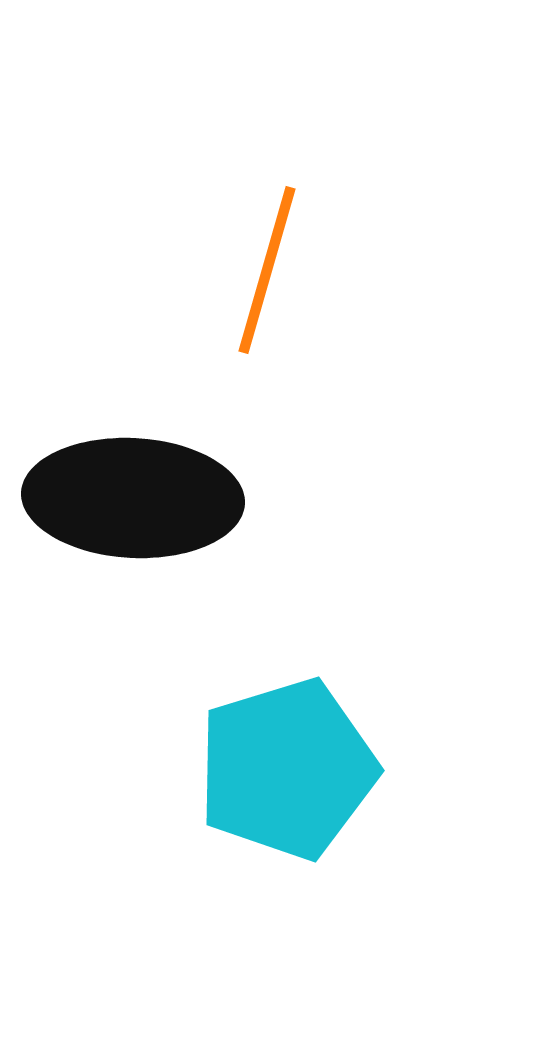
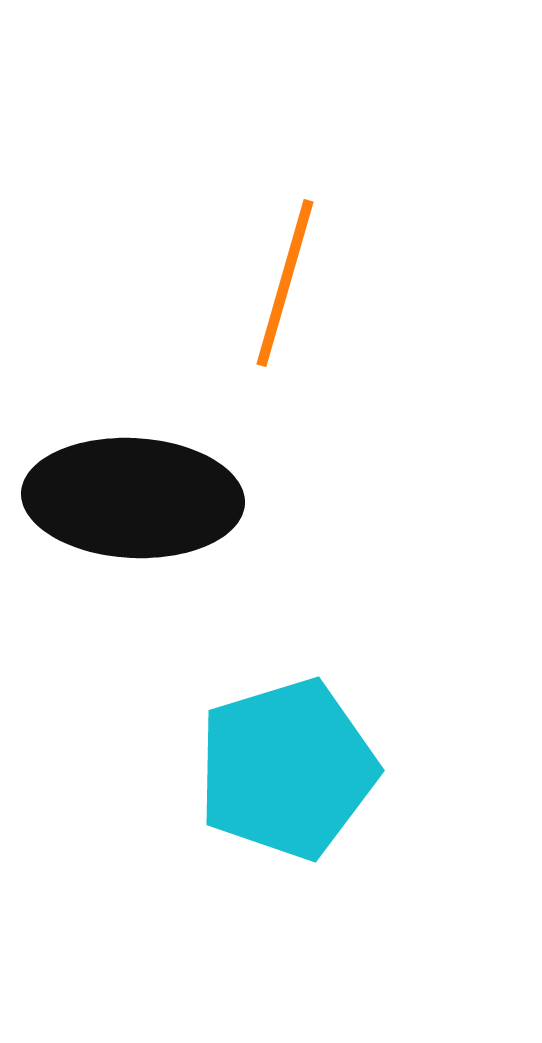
orange line: moved 18 px right, 13 px down
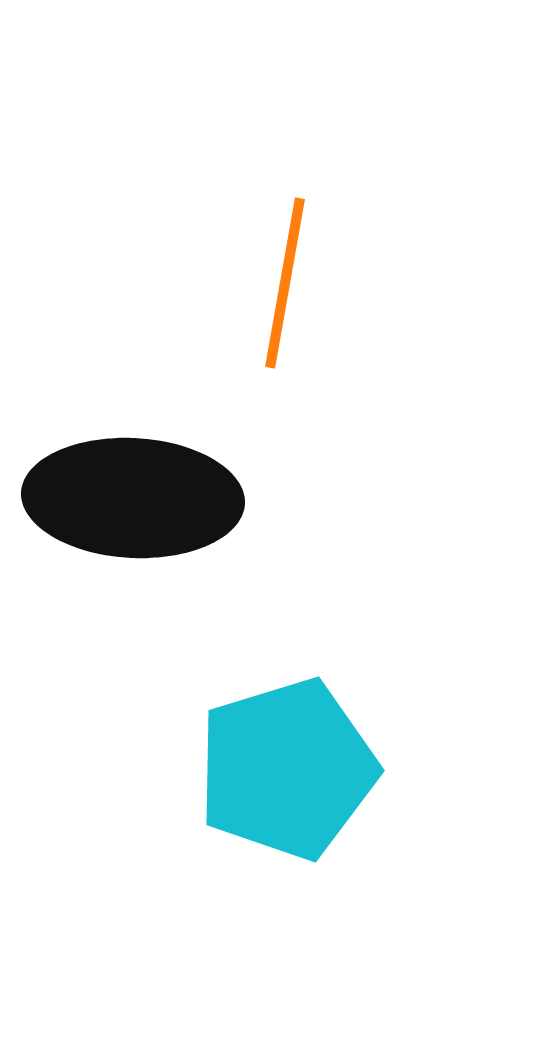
orange line: rotated 6 degrees counterclockwise
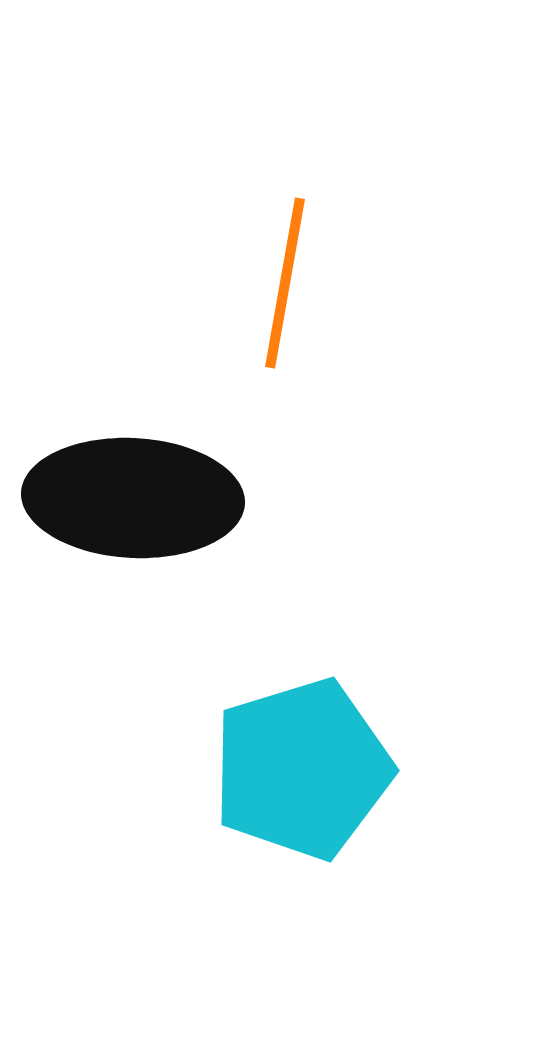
cyan pentagon: moved 15 px right
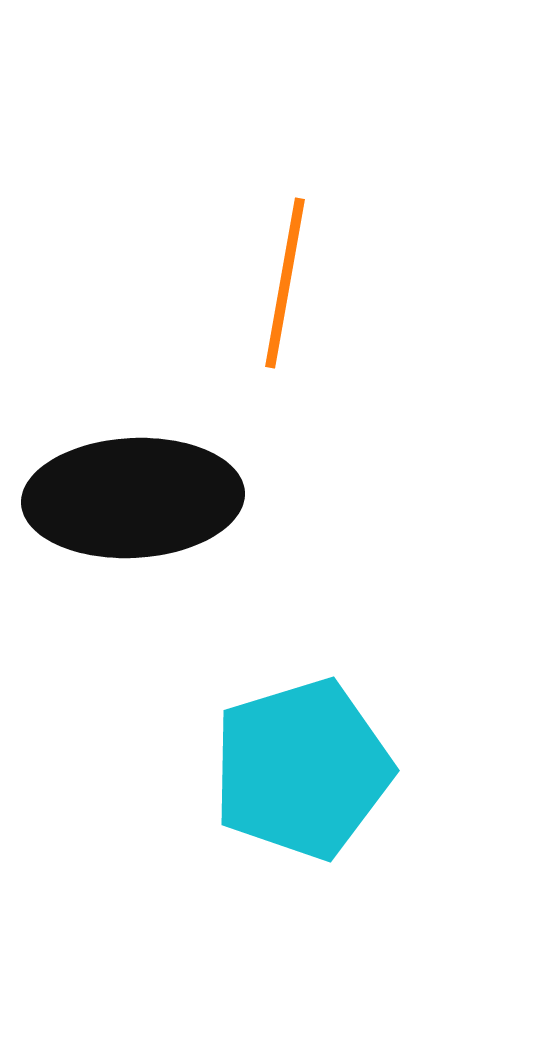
black ellipse: rotated 6 degrees counterclockwise
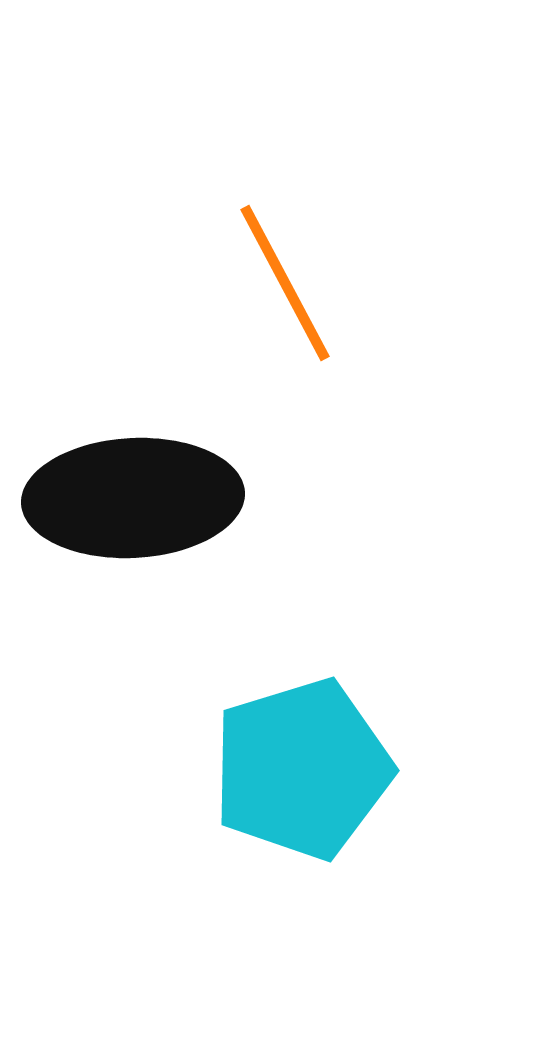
orange line: rotated 38 degrees counterclockwise
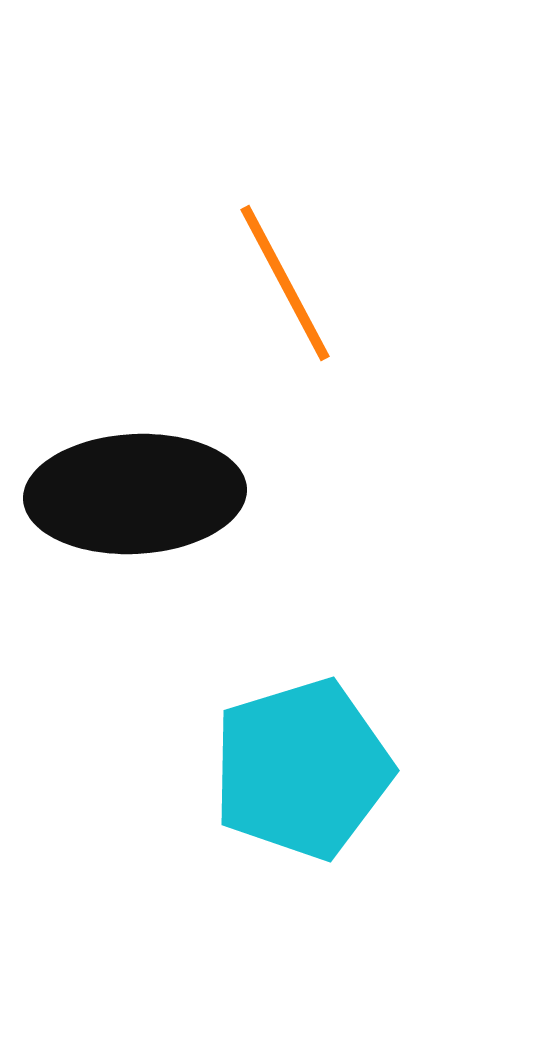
black ellipse: moved 2 px right, 4 px up
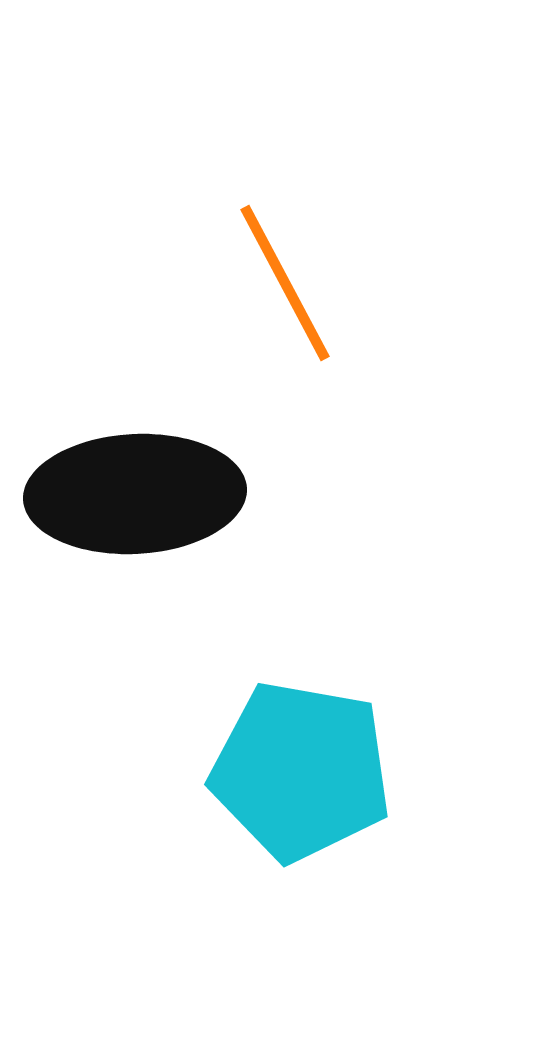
cyan pentagon: moved 1 px left, 2 px down; rotated 27 degrees clockwise
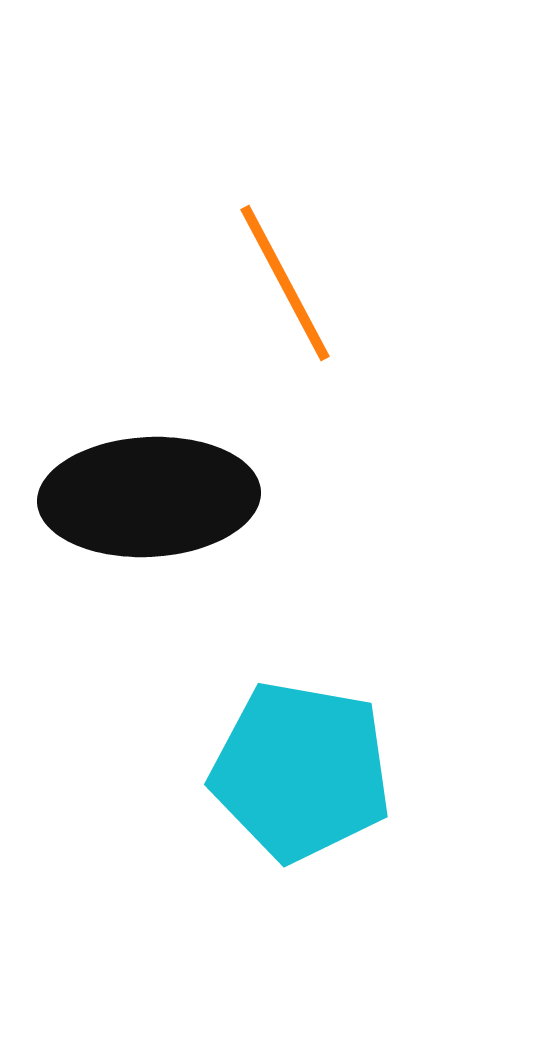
black ellipse: moved 14 px right, 3 px down
